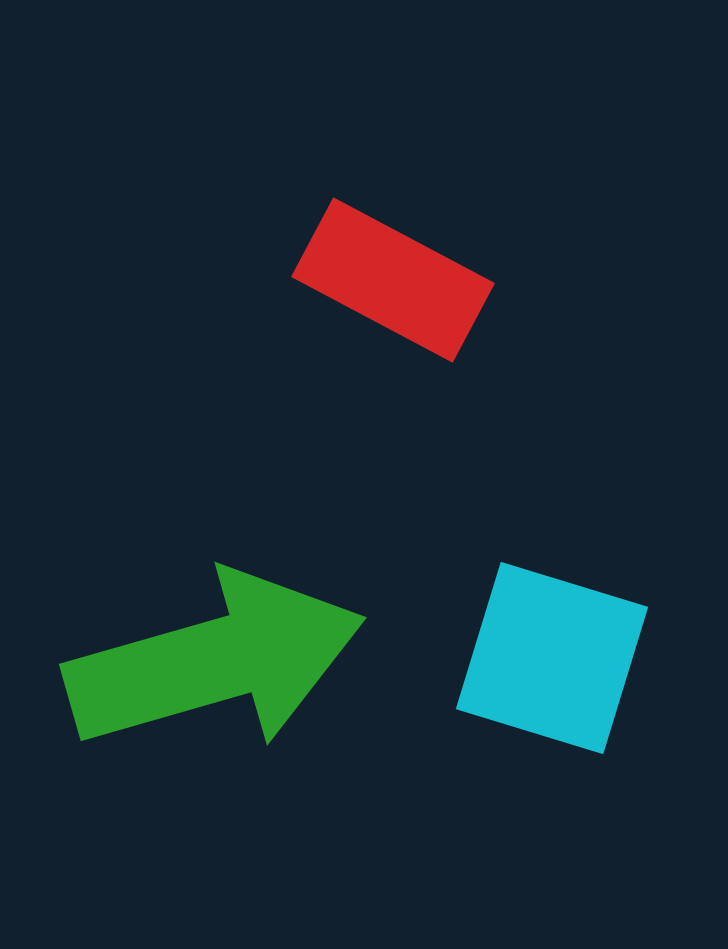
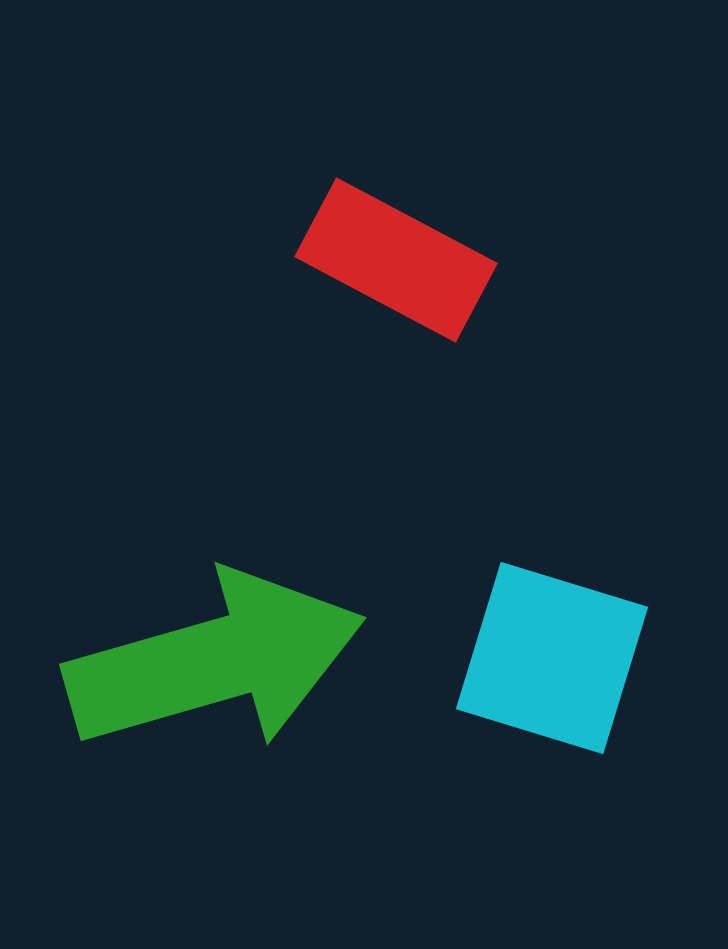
red rectangle: moved 3 px right, 20 px up
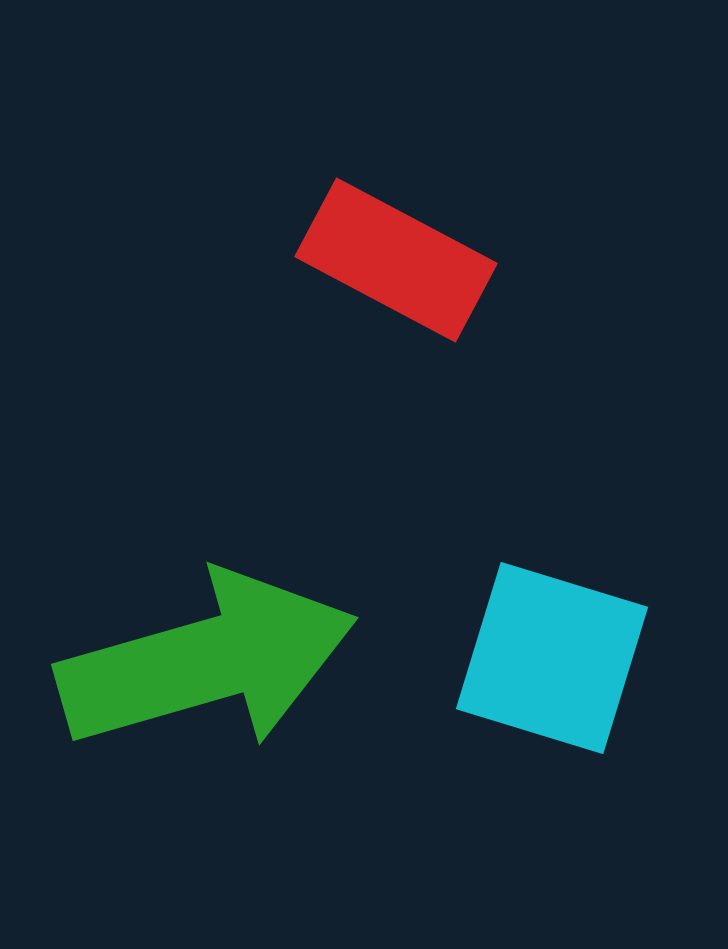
green arrow: moved 8 px left
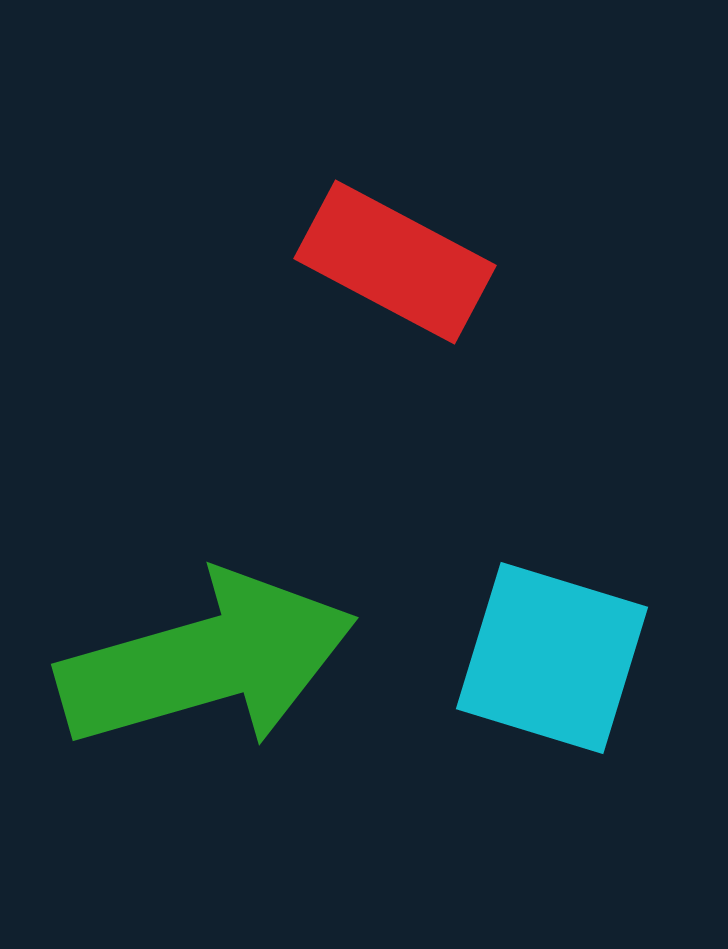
red rectangle: moved 1 px left, 2 px down
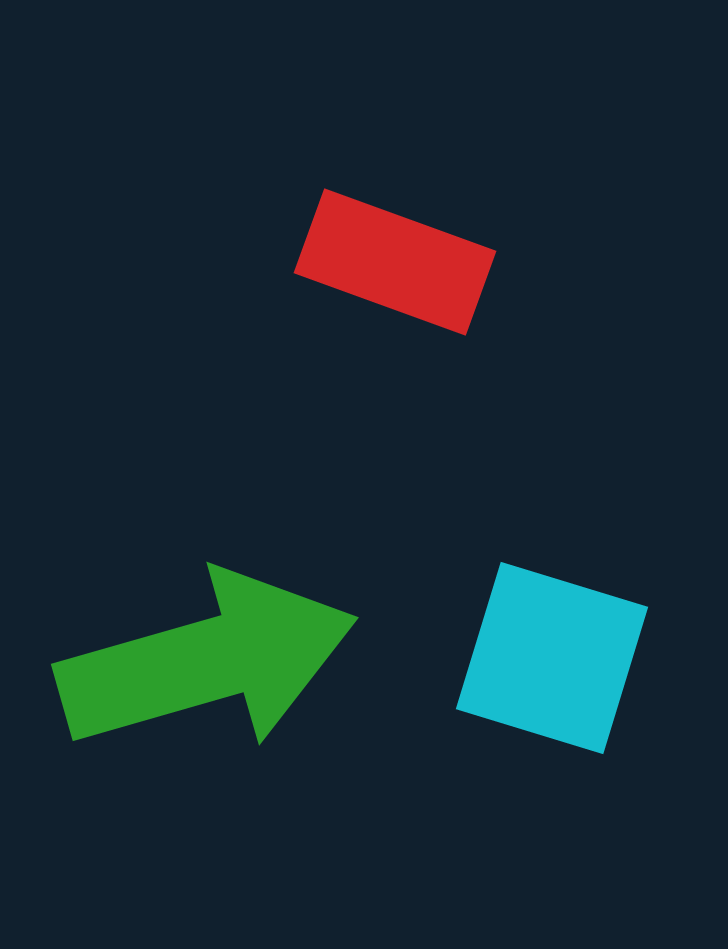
red rectangle: rotated 8 degrees counterclockwise
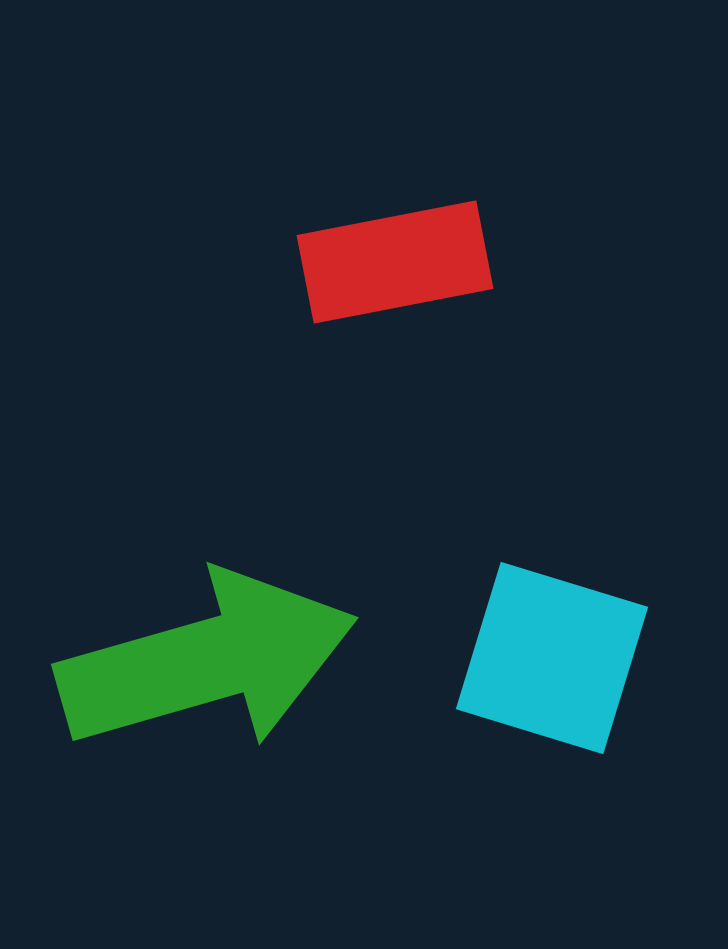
red rectangle: rotated 31 degrees counterclockwise
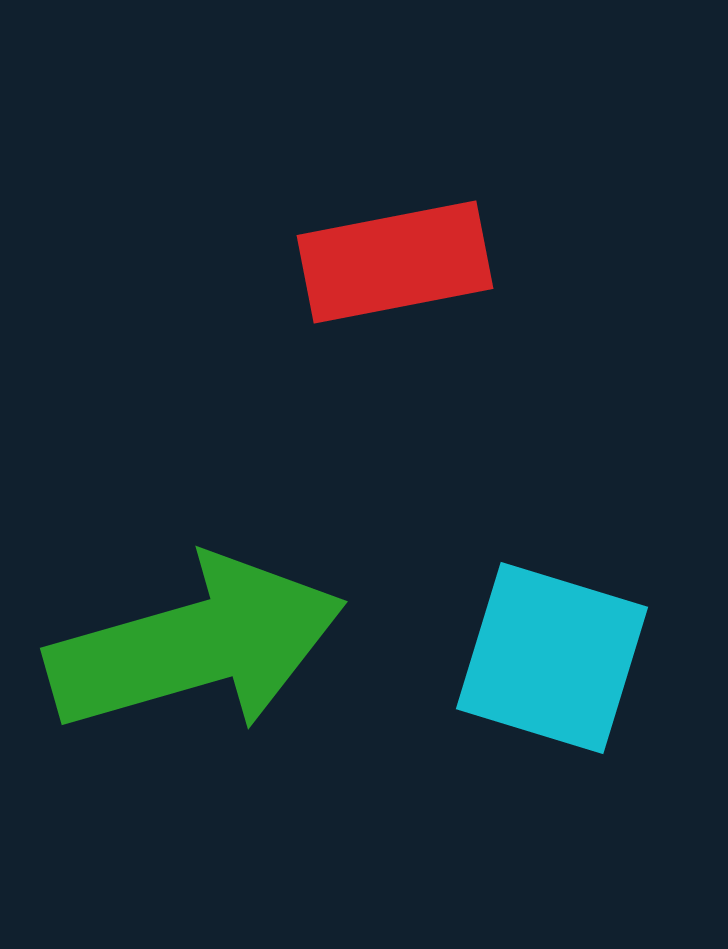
green arrow: moved 11 px left, 16 px up
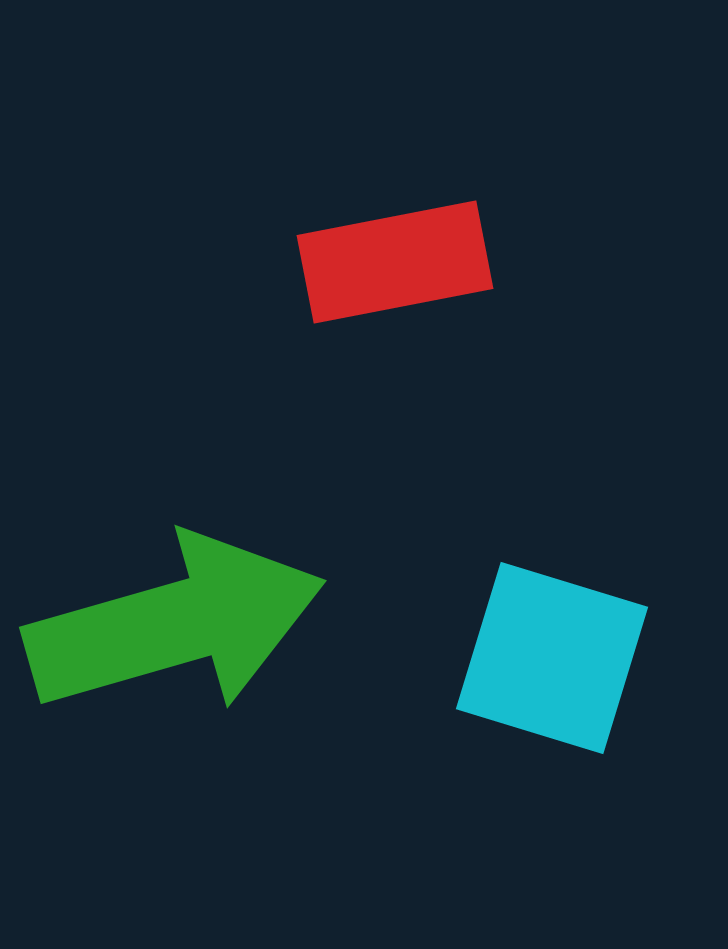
green arrow: moved 21 px left, 21 px up
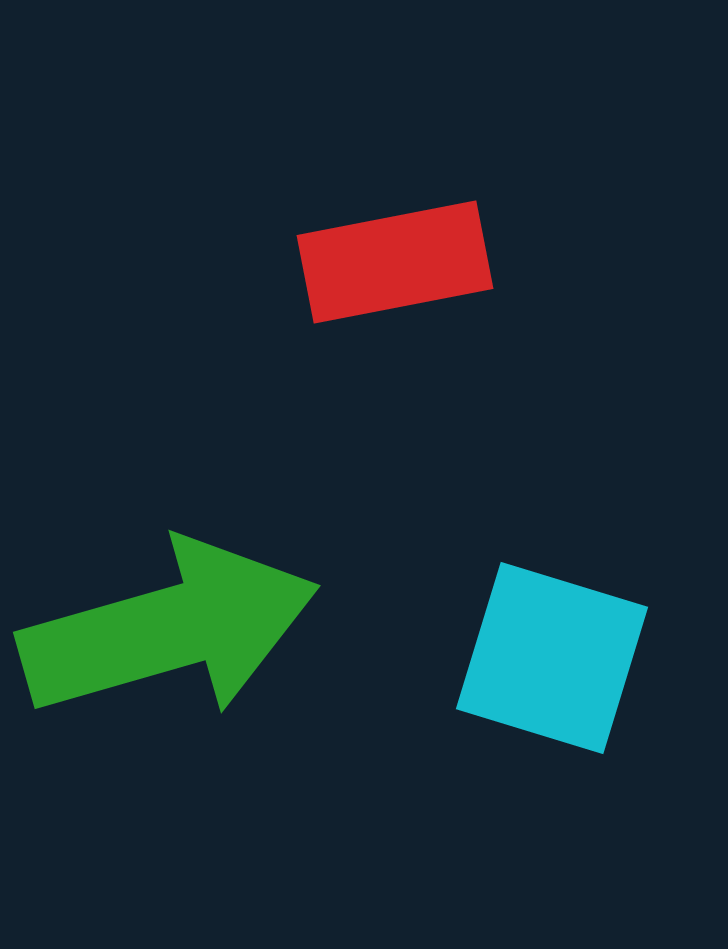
green arrow: moved 6 px left, 5 px down
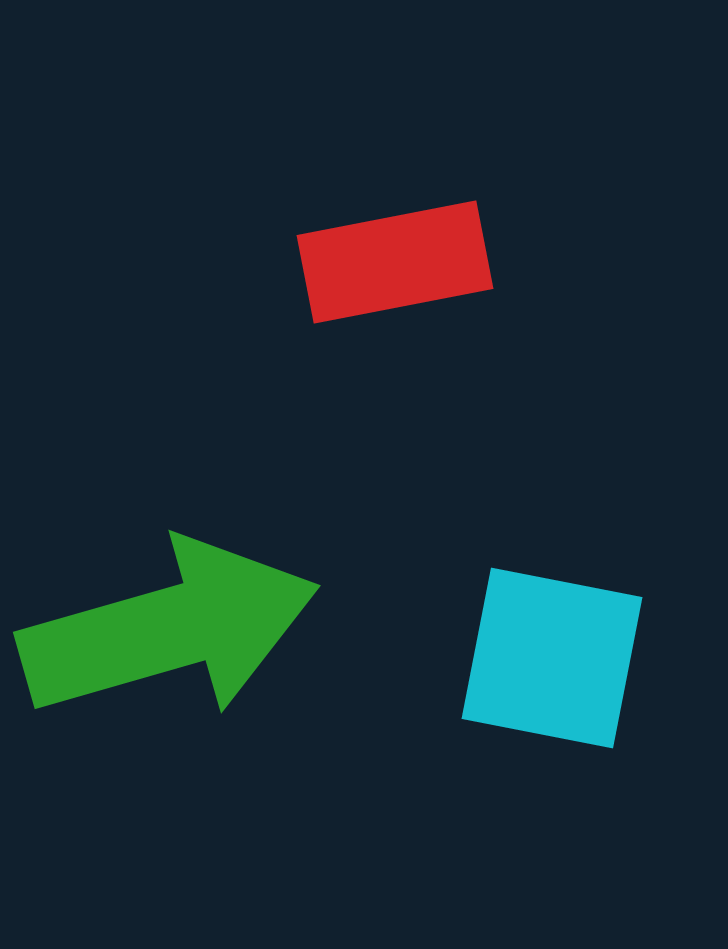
cyan square: rotated 6 degrees counterclockwise
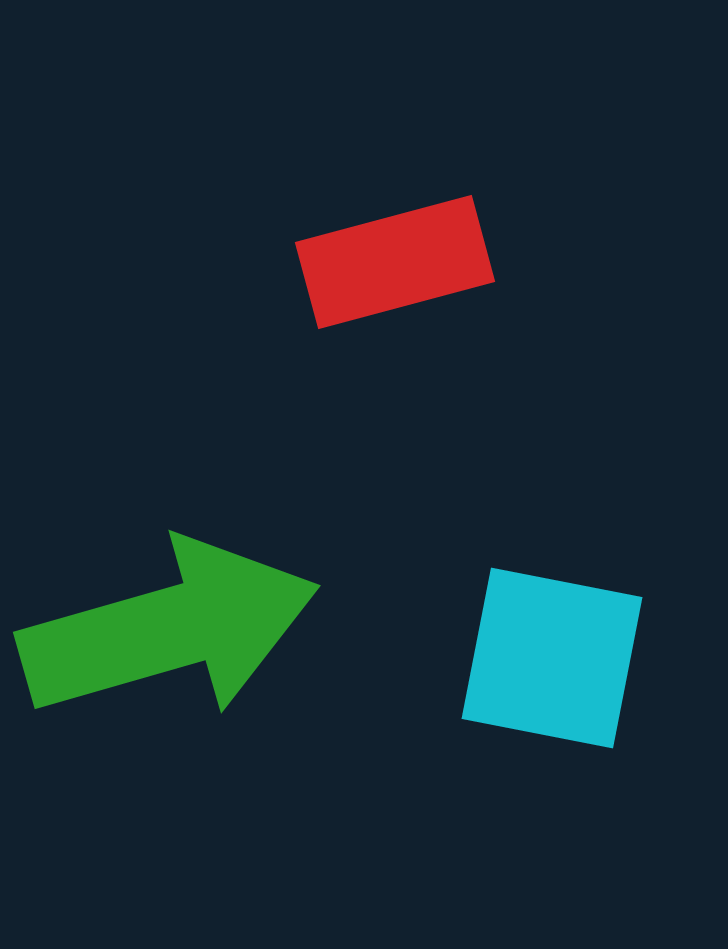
red rectangle: rotated 4 degrees counterclockwise
